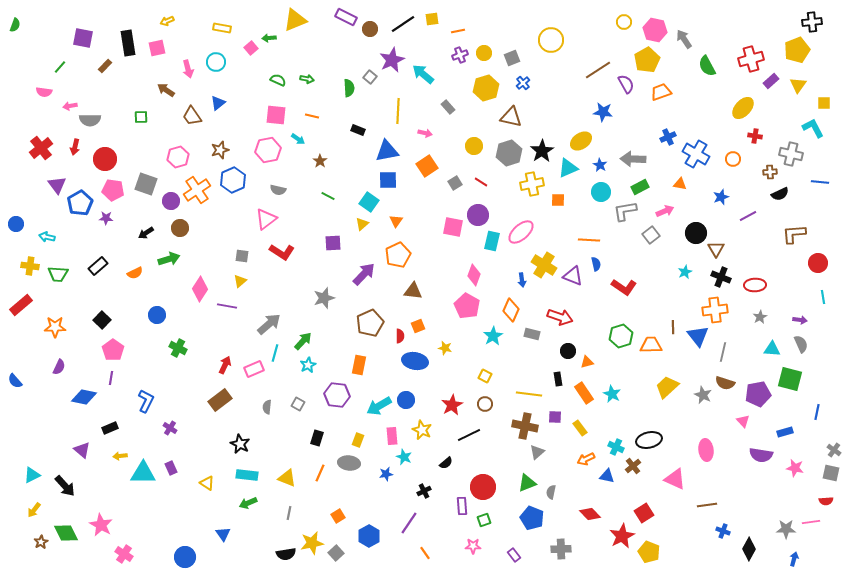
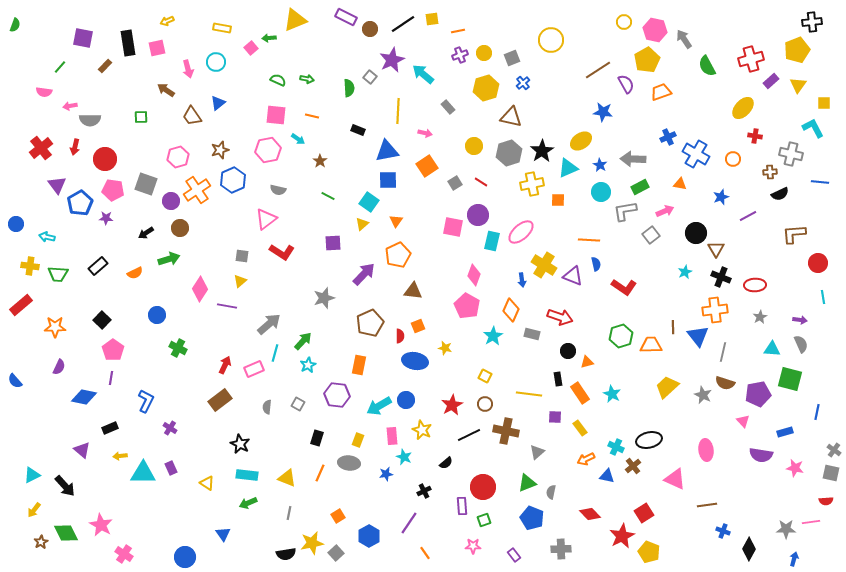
orange rectangle at (584, 393): moved 4 px left
brown cross at (525, 426): moved 19 px left, 5 px down
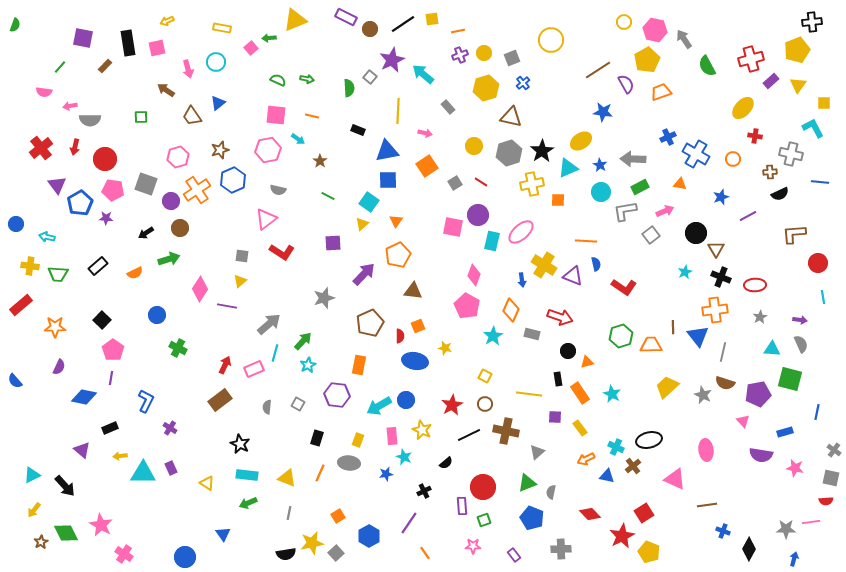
orange line at (589, 240): moved 3 px left, 1 px down
gray square at (831, 473): moved 5 px down
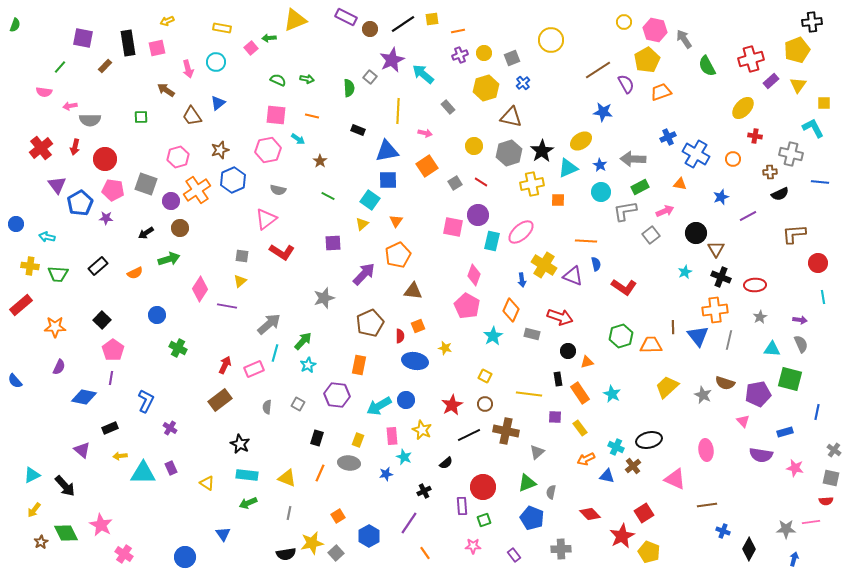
cyan square at (369, 202): moved 1 px right, 2 px up
gray line at (723, 352): moved 6 px right, 12 px up
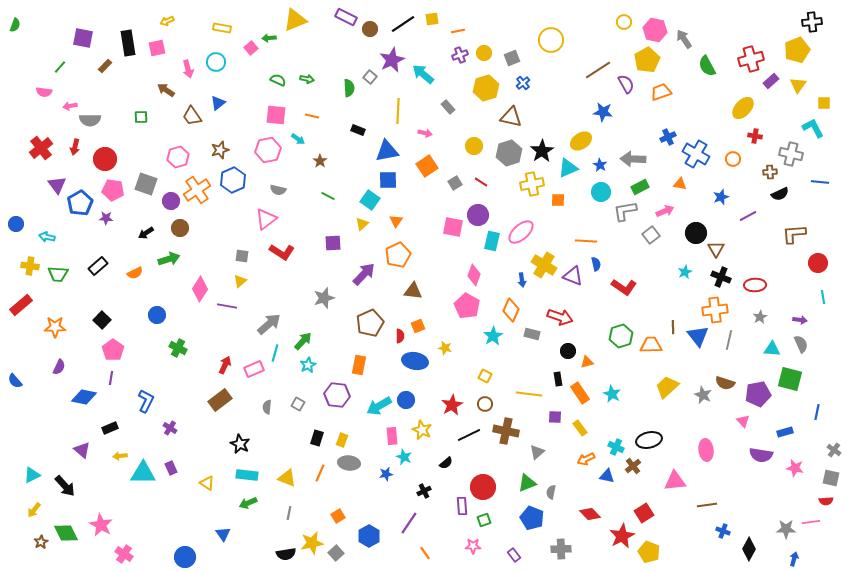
yellow rectangle at (358, 440): moved 16 px left
pink triangle at (675, 479): moved 2 px down; rotated 30 degrees counterclockwise
